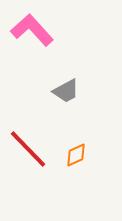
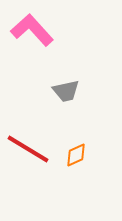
gray trapezoid: rotated 16 degrees clockwise
red line: rotated 15 degrees counterclockwise
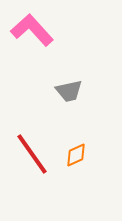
gray trapezoid: moved 3 px right
red line: moved 4 px right, 5 px down; rotated 24 degrees clockwise
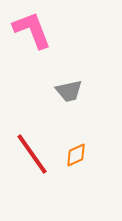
pink L-shape: rotated 21 degrees clockwise
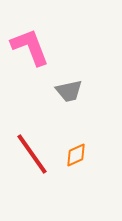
pink L-shape: moved 2 px left, 17 px down
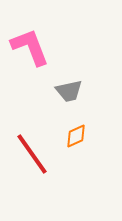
orange diamond: moved 19 px up
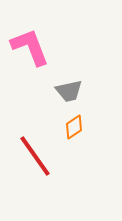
orange diamond: moved 2 px left, 9 px up; rotated 10 degrees counterclockwise
red line: moved 3 px right, 2 px down
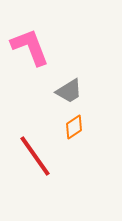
gray trapezoid: rotated 20 degrees counterclockwise
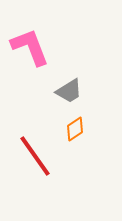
orange diamond: moved 1 px right, 2 px down
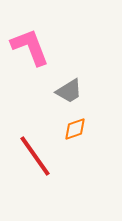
orange diamond: rotated 15 degrees clockwise
